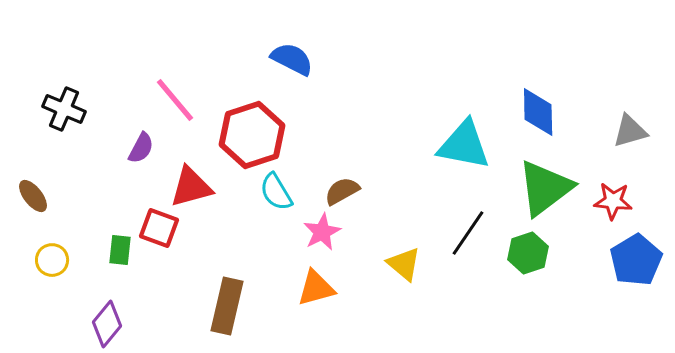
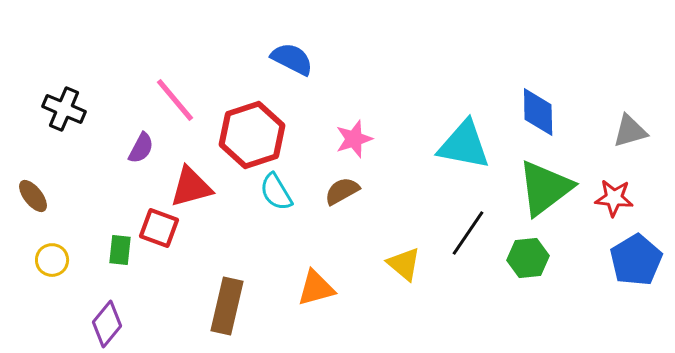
red star: moved 1 px right, 3 px up
pink star: moved 32 px right, 93 px up; rotated 9 degrees clockwise
green hexagon: moved 5 px down; rotated 12 degrees clockwise
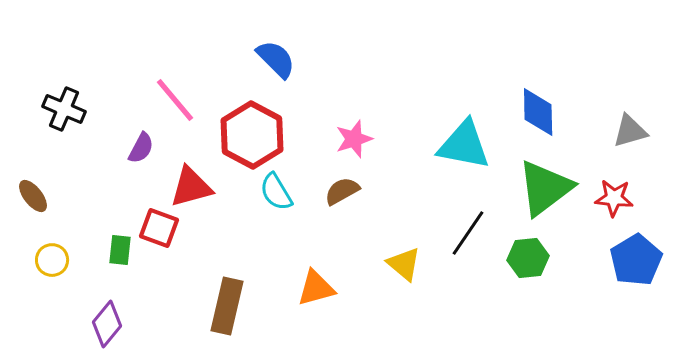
blue semicircle: moved 16 px left; rotated 18 degrees clockwise
red hexagon: rotated 14 degrees counterclockwise
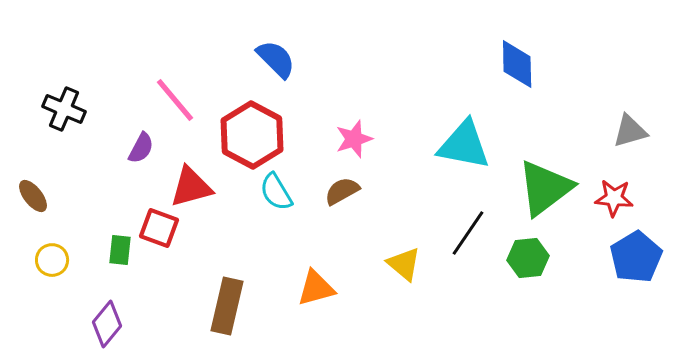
blue diamond: moved 21 px left, 48 px up
blue pentagon: moved 3 px up
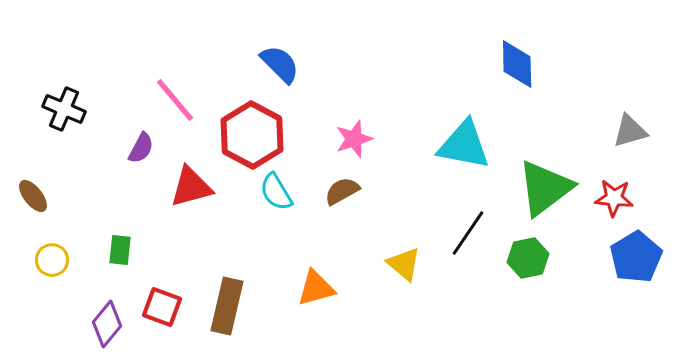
blue semicircle: moved 4 px right, 5 px down
red square: moved 3 px right, 79 px down
green hexagon: rotated 6 degrees counterclockwise
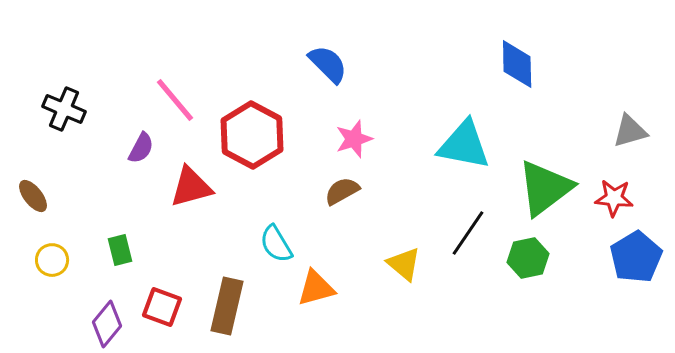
blue semicircle: moved 48 px right
cyan semicircle: moved 52 px down
green rectangle: rotated 20 degrees counterclockwise
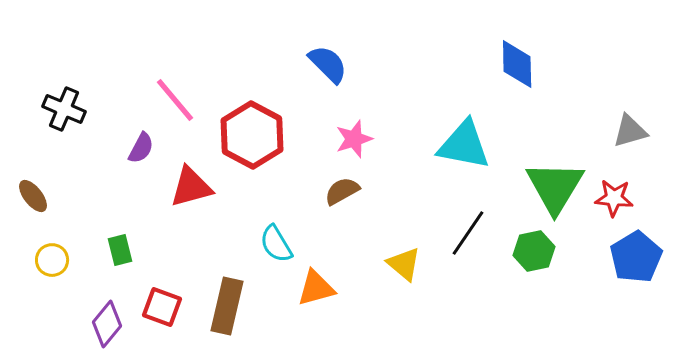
green triangle: moved 10 px right, 1 px up; rotated 22 degrees counterclockwise
green hexagon: moved 6 px right, 7 px up
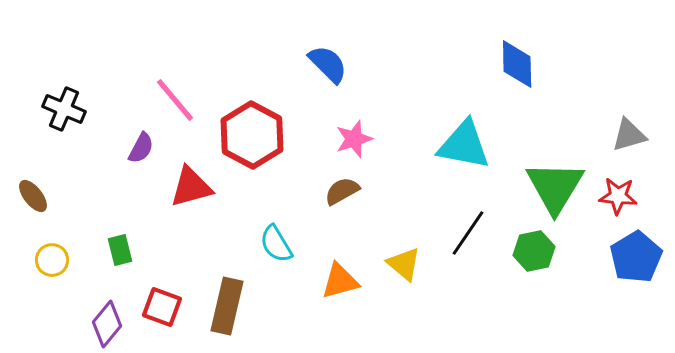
gray triangle: moved 1 px left, 4 px down
red star: moved 4 px right, 2 px up
orange triangle: moved 24 px right, 7 px up
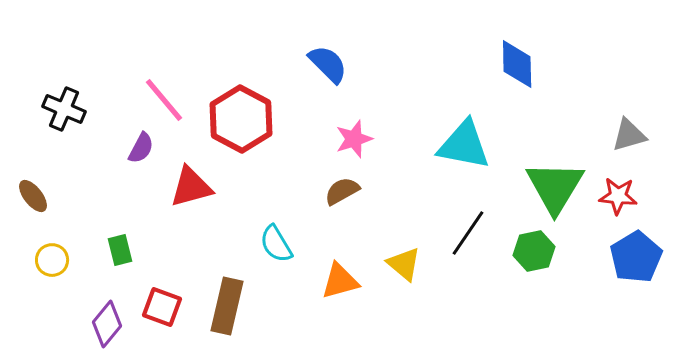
pink line: moved 11 px left
red hexagon: moved 11 px left, 16 px up
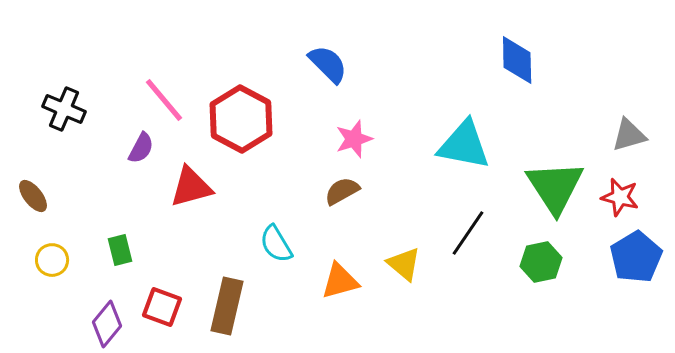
blue diamond: moved 4 px up
green triangle: rotated 4 degrees counterclockwise
red star: moved 2 px right, 1 px down; rotated 9 degrees clockwise
green hexagon: moved 7 px right, 11 px down
